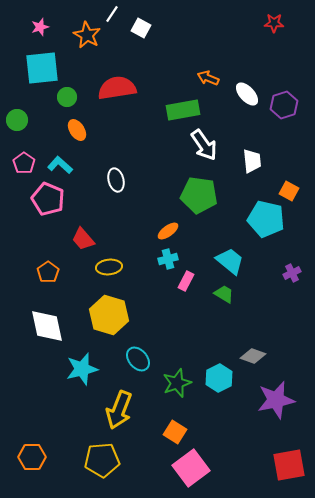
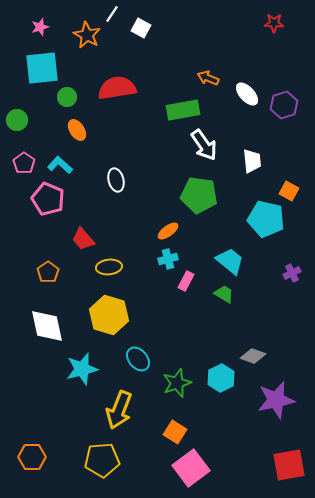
cyan hexagon at (219, 378): moved 2 px right
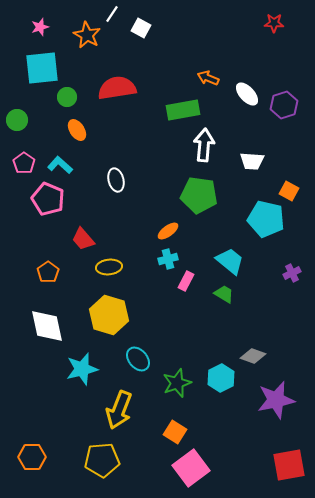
white arrow at (204, 145): rotated 140 degrees counterclockwise
white trapezoid at (252, 161): rotated 100 degrees clockwise
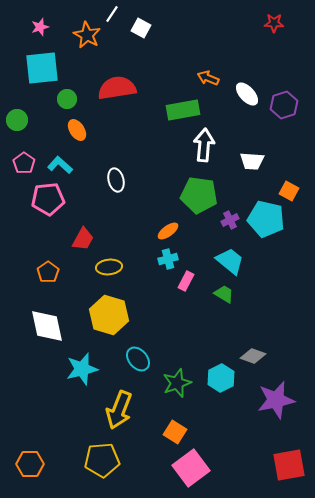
green circle at (67, 97): moved 2 px down
pink pentagon at (48, 199): rotated 28 degrees counterclockwise
red trapezoid at (83, 239): rotated 110 degrees counterclockwise
purple cross at (292, 273): moved 62 px left, 53 px up
orange hexagon at (32, 457): moved 2 px left, 7 px down
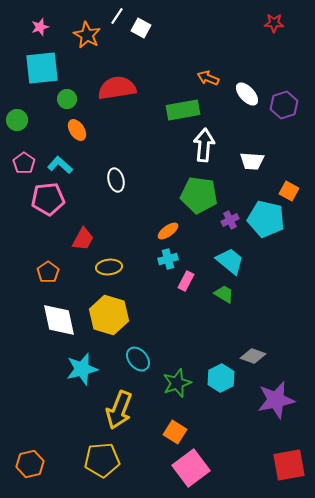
white line at (112, 14): moved 5 px right, 2 px down
white diamond at (47, 326): moved 12 px right, 6 px up
orange hexagon at (30, 464): rotated 12 degrees counterclockwise
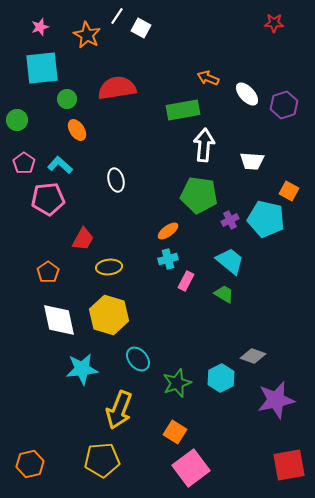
cyan star at (82, 369): rotated 8 degrees clockwise
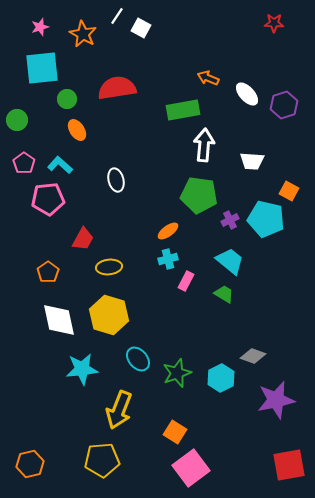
orange star at (87, 35): moved 4 px left, 1 px up
green star at (177, 383): moved 10 px up
